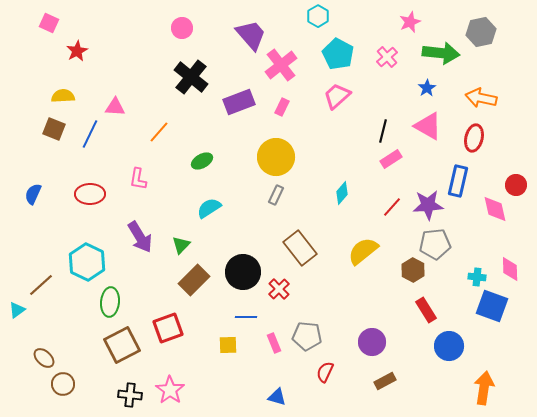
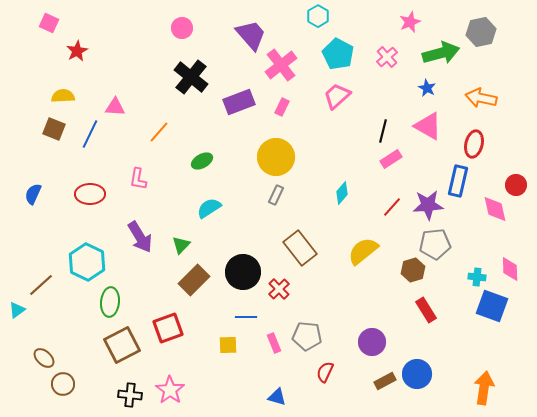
green arrow at (441, 53): rotated 21 degrees counterclockwise
blue star at (427, 88): rotated 12 degrees counterclockwise
red ellipse at (474, 138): moved 6 px down
brown hexagon at (413, 270): rotated 15 degrees clockwise
blue circle at (449, 346): moved 32 px left, 28 px down
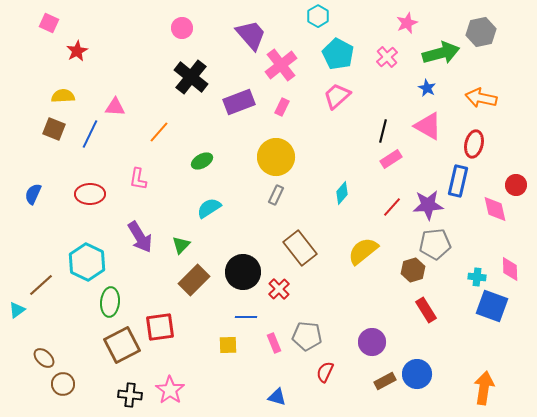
pink star at (410, 22): moved 3 px left, 1 px down
red square at (168, 328): moved 8 px left, 1 px up; rotated 12 degrees clockwise
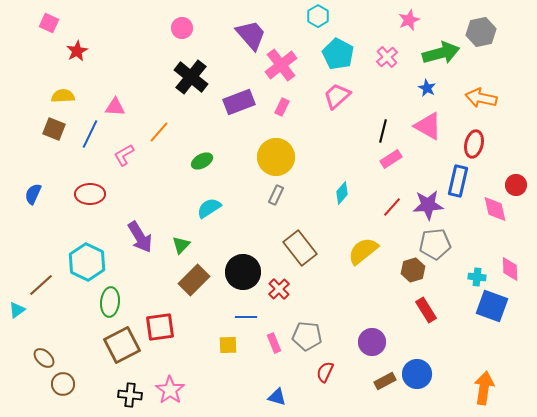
pink star at (407, 23): moved 2 px right, 3 px up
pink L-shape at (138, 179): moved 14 px left, 24 px up; rotated 50 degrees clockwise
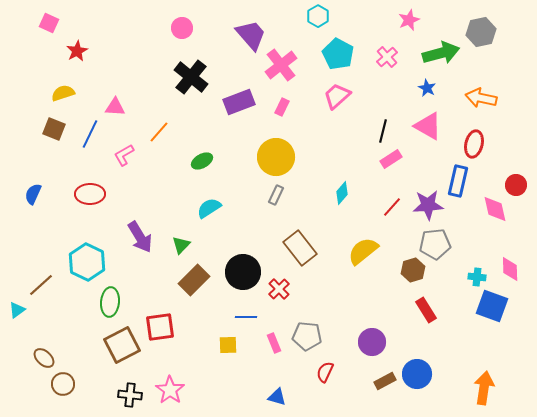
yellow semicircle at (63, 96): moved 3 px up; rotated 15 degrees counterclockwise
